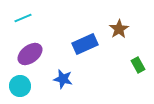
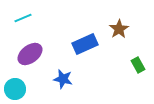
cyan circle: moved 5 px left, 3 px down
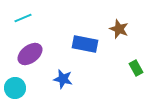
brown star: rotated 18 degrees counterclockwise
blue rectangle: rotated 35 degrees clockwise
green rectangle: moved 2 px left, 3 px down
cyan circle: moved 1 px up
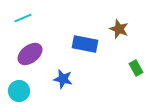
cyan circle: moved 4 px right, 3 px down
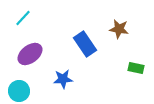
cyan line: rotated 24 degrees counterclockwise
brown star: rotated 12 degrees counterclockwise
blue rectangle: rotated 45 degrees clockwise
green rectangle: rotated 49 degrees counterclockwise
blue star: rotated 18 degrees counterclockwise
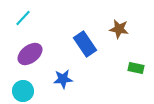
cyan circle: moved 4 px right
